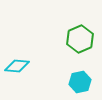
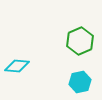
green hexagon: moved 2 px down
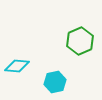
cyan hexagon: moved 25 px left
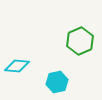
cyan hexagon: moved 2 px right
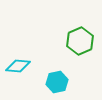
cyan diamond: moved 1 px right
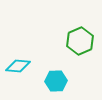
cyan hexagon: moved 1 px left, 1 px up; rotated 10 degrees clockwise
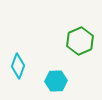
cyan diamond: rotated 75 degrees counterclockwise
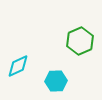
cyan diamond: rotated 45 degrees clockwise
